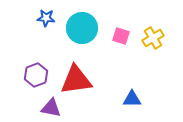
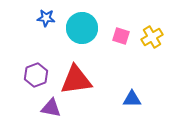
yellow cross: moved 1 px left, 1 px up
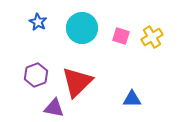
blue star: moved 8 px left, 4 px down; rotated 24 degrees clockwise
red triangle: moved 1 px right, 2 px down; rotated 36 degrees counterclockwise
purple triangle: moved 3 px right
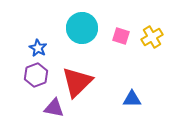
blue star: moved 26 px down
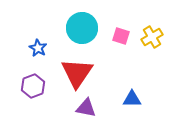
purple hexagon: moved 3 px left, 11 px down
red triangle: moved 9 px up; rotated 12 degrees counterclockwise
purple triangle: moved 32 px right
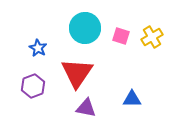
cyan circle: moved 3 px right
